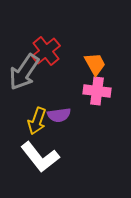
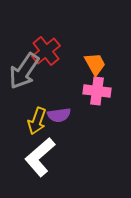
gray arrow: moved 1 px up
white L-shape: rotated 87 degrees clockwise
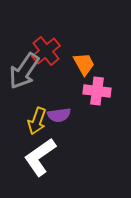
orange trapezoid: moved 11 px left
white L-shape: rotated 6 degrees clockwise
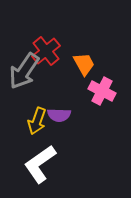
pink cross: moved 5 px right; rotated 20 degrees clockwise
purple semicircle: rotated 10 degrees clockwise
white L-shape: moved 7 px down
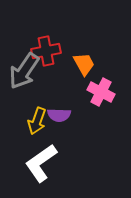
red cross: rotated 28 degrees clockwise
pink cross: moved 1 px left, 1 px down
white L-shape: moved 1 px right, 1 px up
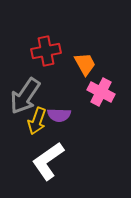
orange trapezoid: moved 1 px right
gray arrow: moved 1 px right, 25 px down
white L-shape: moved 7 px right, 2 px up
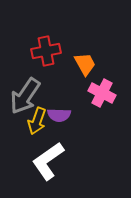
pink cross: moved 1 px right, 1 px down
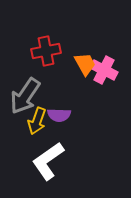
pink cross: moved 2 px right, 23 px up
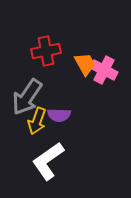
gray arrow: moved 2 px right, 1 px down
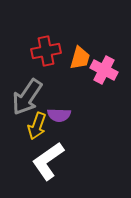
orange trapezoid: moved 5 px left, 6 px up; rotated 45 degrees clockwise
yellow arrow: moved 5 px down
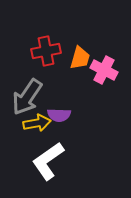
yellow arrow: moved 3 px up; rotated 120 degrees counterclockwise
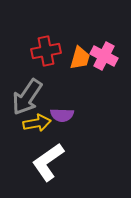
pink cross: moved 14 px up
purple semicircle: moved 3 px right
white L-shape: moved 1 px down
